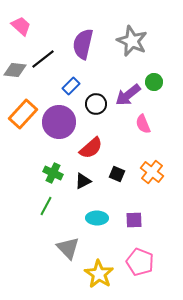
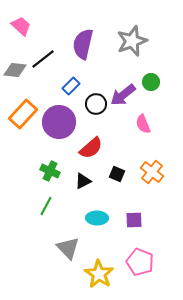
gray star: rotated 28 degrees clockwise
green circle: moved 3 px left
purple arrow: moved 5 px left
green cross: moved 3 px left, 2 px up
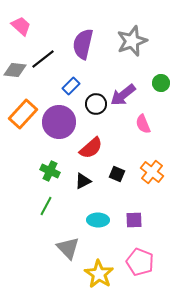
green circle: moved 10 px right, 1 px down
cyan ellipse: moved 1 px right, 2 px down
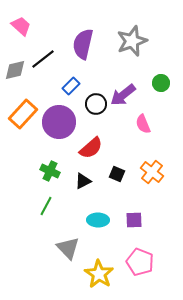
gray diamond: rotated 20 degrees counterclockwise
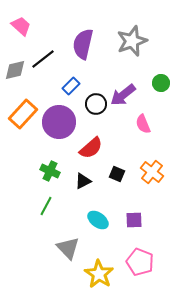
cyan ellipse: rotated 35 degrees clockwise
